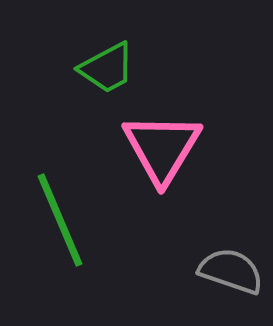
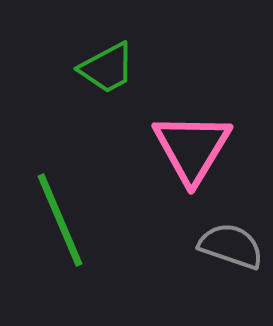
pink triangle: moved 30 px right
gray semicircle: moved 25 px up
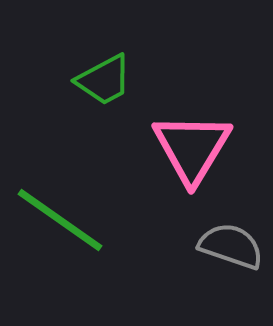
green trapezoid: moved 3 px left, 12 px down
green line: rotated 32 degrees counterclockwise
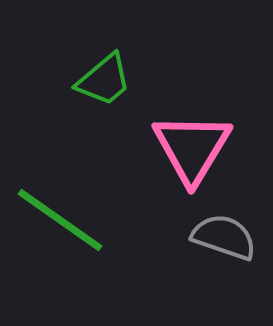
green trapezoid: rotated 12 degrees counterclockwise
gray semicircle: moved 7 px left, 9 px up
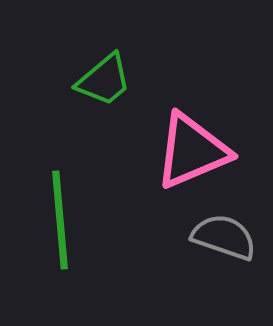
pink triangle: moved 3 px down; rotated 36 degrees clockwise
green line: rotated 50 degrees clockwise
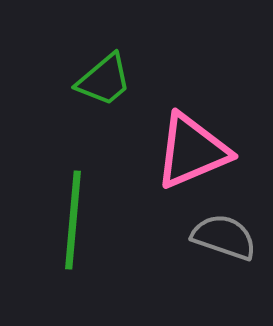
green line: moved 13 px right; rotated 10 degrees clockwise
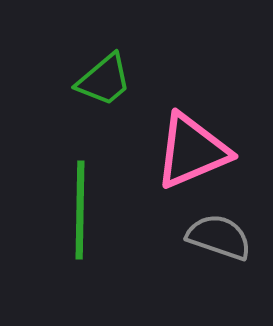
green line: moved 7 px right, 10 px up; rotated 4 degrees counterclockwise
gray semicircle: moved 5 px left
